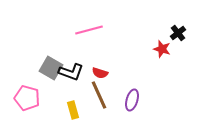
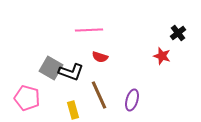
pink line: rotated 12 degrees clockwise
red star: moved 7 px down
red semicircle: moved 16 px up
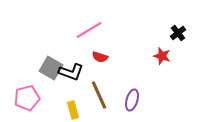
pink line: rotated 28 degrees counterclockwise
pink pentagon: rotated 30 degrees counterclockwise
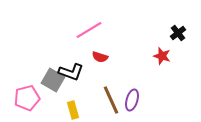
gray square: moved 2 px right, 12 px down
brown line: moved 12 px right, 5 px down
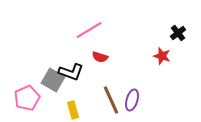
pink pentagon: rotated 10 degrees counterclockwise
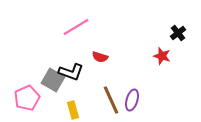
pink line: moved 13 px left, 3 px up
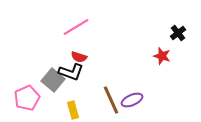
red semicircle: moved 21 px left
gray square: rotated 10 degrees clockwise
purple ellipse: rotated 50 degrees clockwise
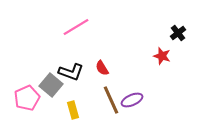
red semicircle: moved 23 px right, 11 px down; rotated 42 degrees clockwise
gray square: moved 2 px left, 5 px down
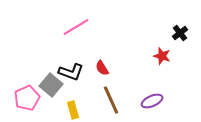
black cross: moved 2 px right
purple ellipse: moved 20 px right, 1 px down
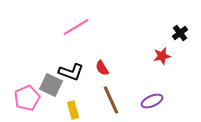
red star: rotated 30 degrees counterclockwise
gray square: rotated 15 degrees counterclockwise
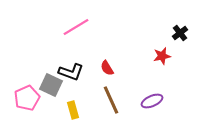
red semicircle: moved 5 px right
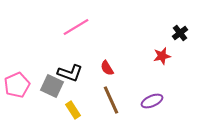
black L-shape: moved 1 px left, 1 px down
gray square: moved 1 px right, 1 px down
pink pentagon: moved 10 px left, 13 px up
yellow rectangle: rotated 18 degrees counterclockwise
